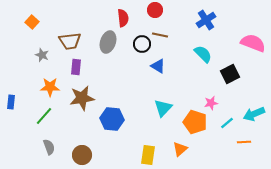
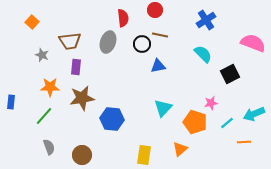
blue triangle: rotated 42 degrees counterclockwise
yellow rectangle: moved 4 px left
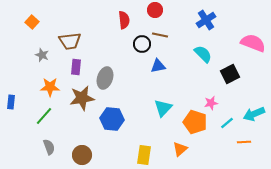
red semicircle: moved 1 px right, 2 px down
gray ellipse: moved 3 px left, 36 px down
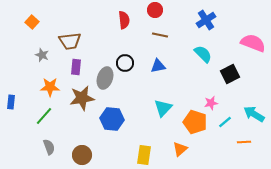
black circle: moved 17 px left, 19 px down
cyan arrow: rotated 55 degrees clockwise
cyan line: moved 2 px left, 1 px up
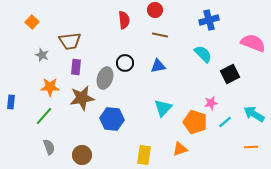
blue cross: moved 3 px right; rotated 18 degrees clockwise
orange line: moved 7 px right, 5 px down
orange triangle: rotated 21 degrees clockwise
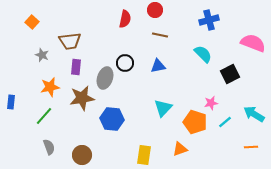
red semicircle: moved 1 px right, 1 px up; rotated 18 degrees clockwise
orange star: rotated 12 degrees counterclockwise
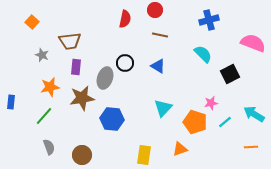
blue triangle: rotated 42 degrees clockwise
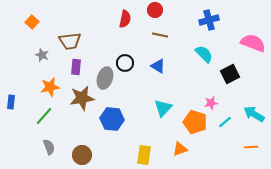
cyan semicircle: moved 1 px right
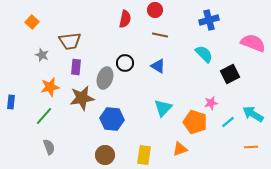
cyan arrow: moved 1 px left
cyan line: moved 3 px right
brown circle: moved 23 px right
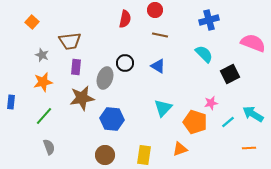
orange star: moved 7 px left, 5 px up
orange line: moved 2 px left, 1 px down
